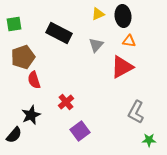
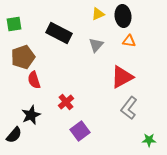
red triangle: moved 10 px down
gray L-shape: moved 7 px left, 4 px up; rotated 10 degrees clockwise
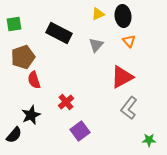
orange triangle: rotated 40 degrees clockwise
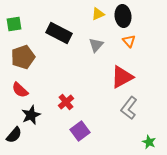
red semicircle: moved 14 px left, 10 px down; rotated 30 degrees counterclockwise
green star: moved 2 px down; rotated 24 degrees clockwise
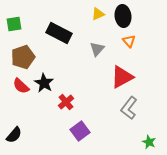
gray triangle: moved 1 px right, 4 px down
red semicircle: moved 1 px right, 4 px up
black star: moved 13 px right, 32 px up; rotated 18 degrees counterclockwise
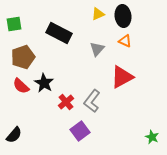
orange triangle: moved 4 px left; rotated 24 degrees counterclockwise
gray L-shape: moved 37 px left, 7 px up
green star: moved 3 px right, 5 px up
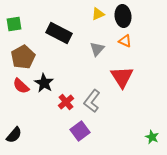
brown pentagon: rotated 10 degrees counterclockwise
red triangle: rotated 35 degrees counterclockwise
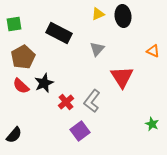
orange triangle: moved 28 px right, 10 px down
black star: rotated 18 degrees clockwise
green star: moved 13 px up
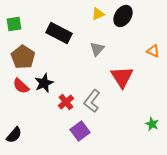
black ellipse: rotated 40 degrees clockwise
brown pentagon: rotated 10 degrees counterclockwise
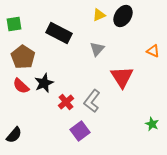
yellow triangle: moved 1 px right, 1 px down
